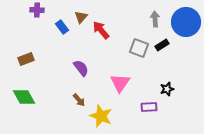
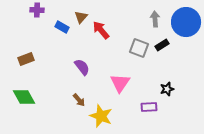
blue rectangle: rotated 24 degrees counterclockwise
purple semicircle: moved 1 px right, 1 px up
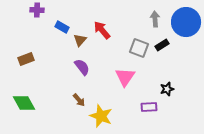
brown triangle: moved 1 px left, 23 px down
red arrow: moved 1 px right
pink triangle: moved 5 px right, 6 px up
green diamond: moved 6 px down
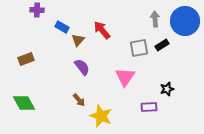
blue circle: moved 1 px left, 1 px up
brown triangle: moved 2 px left
gray square: rotated 30 degrees counterclockwise
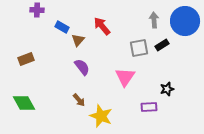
gray arrow: moved 1 px left, 1 px down
red arrow: moved 4 px up
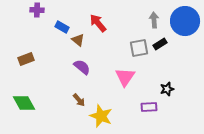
red arrow: moved 4 px left, 3 px up
brown triangle: rotated 32 degrees counterclockwise
black rectangle: moved 2 px left, 1 px up
purple semicircle: rotated 12 degrees counterclockwise
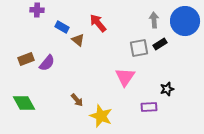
purple semicircle: moved 35 px left, 4 px up; rotated 90 degrees clockwise
brown arrow: moved 2 px left
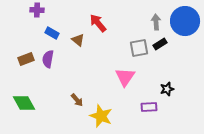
gray arrow: moved 2 px right, 2 px down
blue rectangle: moved 10 px left, 6 px down
purple semicircle: moved 1 px right, 4 px up; rotated 150 degrees clockwise
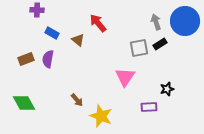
gray arrow: rotated 14 degrees counterclockwise
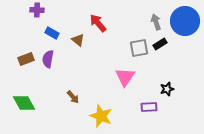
brown arrow: moved 4 px left, 3 px up
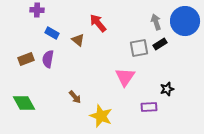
brown arrow: moved 2 px right
